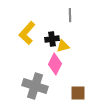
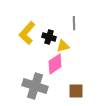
gray line: moved 4 px right, 8 px down
black cross: moved 3 px left, 2 px up; rotated 24 degrees clockwise
pink diamond: rotated 30 degrees clockwise
brown square: moved 2 px left, 2 px up
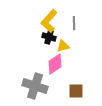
yellow L-shape: moved 22 px right, 12 px up
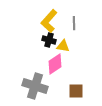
black cross: moved 3 px down
yellow triangle: rotated 24 degrees clockwise
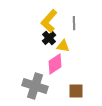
black cross: moved 2 px up; rotated 32 degrees clockwise
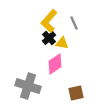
gray line: rotated 24 degrees counterclockwise
yellow triangle: moved 1 px left, 3 px up
gray cross: moved 7 px left
brown square: moved 2 px down; rotated 14 degrees counterclockwise
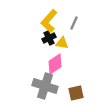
gray line: rotated 48 degrees clockwise
black cross: rotated 16 degrees clockwise
gray cross: moved 17 px right
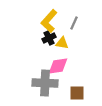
pink diamond: moved 3 px right, 2 px down; rotated 25 degrees clockwise
gray cross: moved 3 px up; rotated 15 degrees counterclockwise
brown square: moved 1 px right; rotated 14 degrees clockwise
